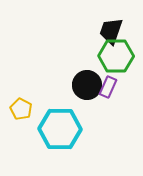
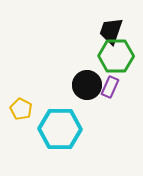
purple rectangle: moved 2 px right
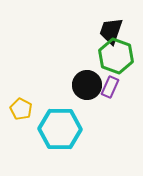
green hexagon: rotated 20 degrees clockwise
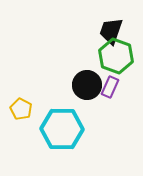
cyan hexagon: moved 2 px right
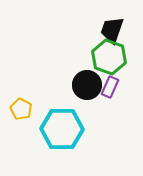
black trapezoid: moved 1 px right, 1 px up
green hexagon: moved 7 px left, 1 px down
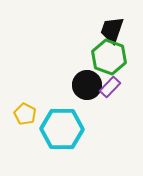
purple rectangle: rotated 20 degrees clockwise
yellow pentagon: moved 4 px right, 5 px down
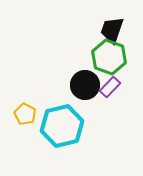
black circle: moved 2 px left
cyan hexagon: moved 3 px up; rotated 15 degrees counterclockwise
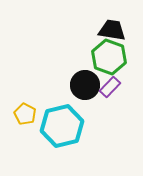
black trapezoid: rotated 80 degrees clockwise
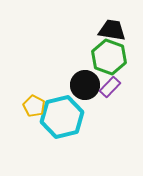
yellow pentagon: moved 9 px right, 8 px up
cyan hexagon: moved 9 px up
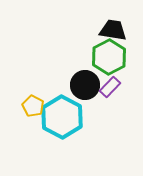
black trapezoid: moved 1 px right
green hexagon: rotated 12 degrees clockwise
yellow pentagon: moved 1 px left
cyan hexagon: rotated 18 degrees counterclockwise
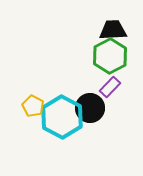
black trapezoid: rotated 12 degrees counterclockwise
green hexagon: moved 1 px right, 1 px up
black circle: moved 5 px right, 23 px down
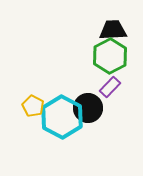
black circle: moved 2 px left
